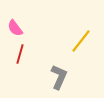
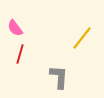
yellow line: moved 1 px right, 3 px up
gray L-shape: rotated 20 degrees counterclockwise
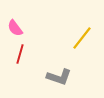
gray L-shape: rotated 105 degrees clockwise
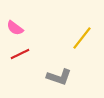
pink semicircle: rotated 18 degrees counterclockwise
red line: rotated 48 degrees clockwise
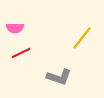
pink semicircle: rotated 36 degrees counterclockwise
red line: moved 1 px right, 1 px up
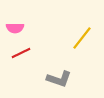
gray L-shape: moved 2 px down
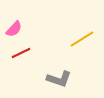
pink semicircle: moved 1 px left, 1 px down; rotated 48 degrees counterclockwise
yellow line: moved 1 px down; rotated 20 degrees clockwise
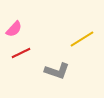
gray L-shape: moved 2 px left, 8 px up
